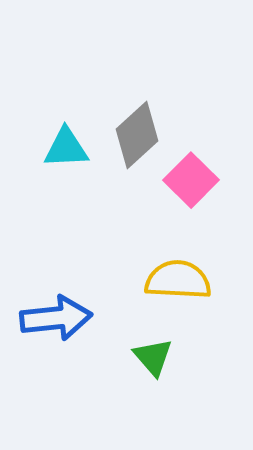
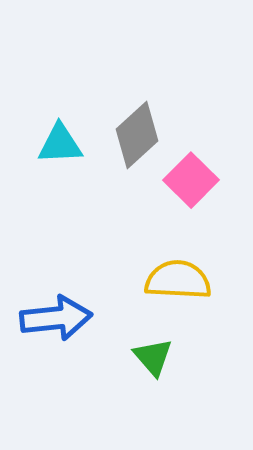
cyan triangle: moved 6 px left, 4 px up
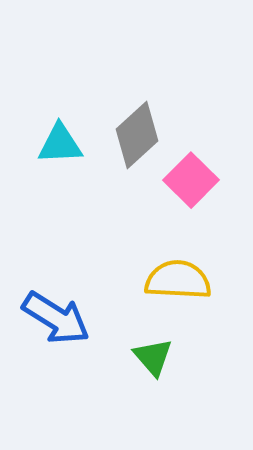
blue arrow: rotated 38 degrees clockwise
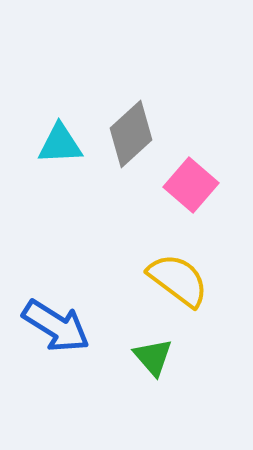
gray diamond: moved 6 px left, 1 px up
pink square: moved 5 px down; rotated 4 degrees counterclockwise
yellow semicircle: rotated 34 degrees clockwise
blue arrow: moved 8 px down
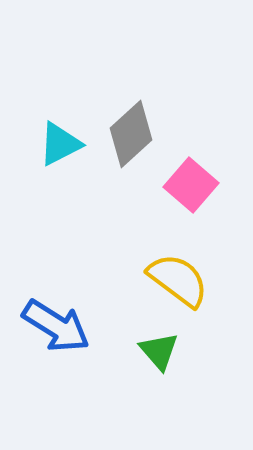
cyan triangle: rotated 24 degrees counterclockwise
green triangle: moved 6 px right, 6 px up
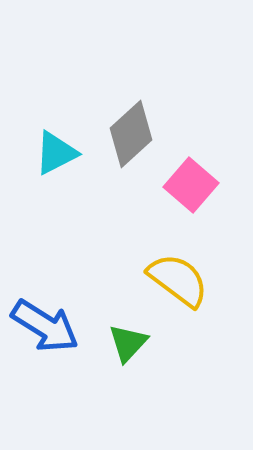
cyan triangle: moved 4 px left, 9 px down
blue arrow: moved 11 px left
green triangle: moved 31 px left, 8 px up; rotated 24 degrees clockwise
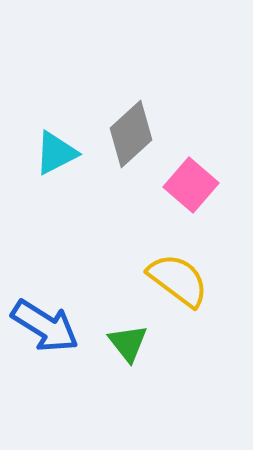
green triangle: rotated 21 degrees counterclockwise
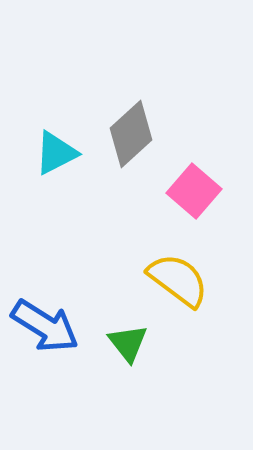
pink square: moved 3 px right, 6 px down
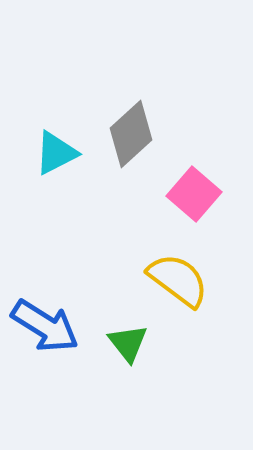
pink square: moved 3 px down
